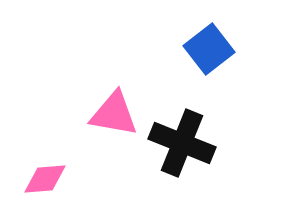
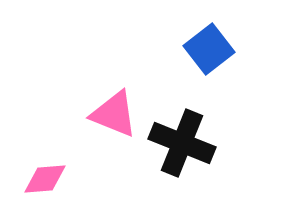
pink triangle: rotated 12 degrees clockwise
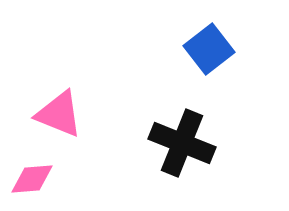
pink triangle: moved 55 px left
pink diamond: moved 13 px left
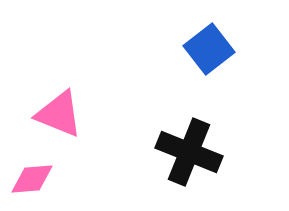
black cross: moved 7 px right, 9 px down
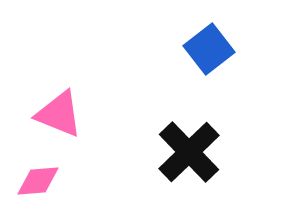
black cross: rotated 24 degrees clockwise
pink diamond: moved 6 px right, 2 px down
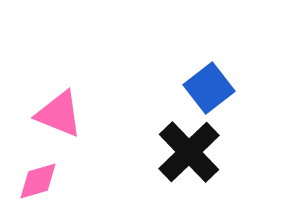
blue square: moved 39 px down
pink diamond: rotated 12 degrees counterclockwise
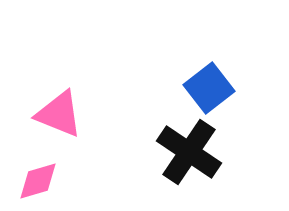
black cross: rotated 12 degrees counterclockwise
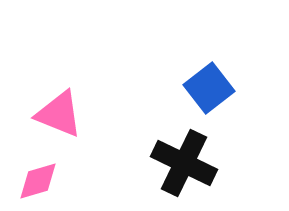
black cross: moved 5 px left, 11 px down; rotated 8 degrees counterclockwise
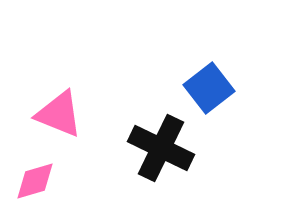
black cross: moved 23 px left, 15 px up
pink diamond: moved 3 px left
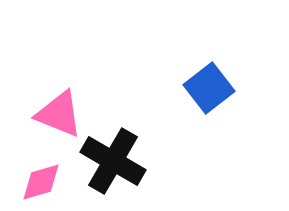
black cross: moved 48 px left, 13 px down; rotated 4 degrees clockwise
pink diamond: moved 6 px right, 1 px down
